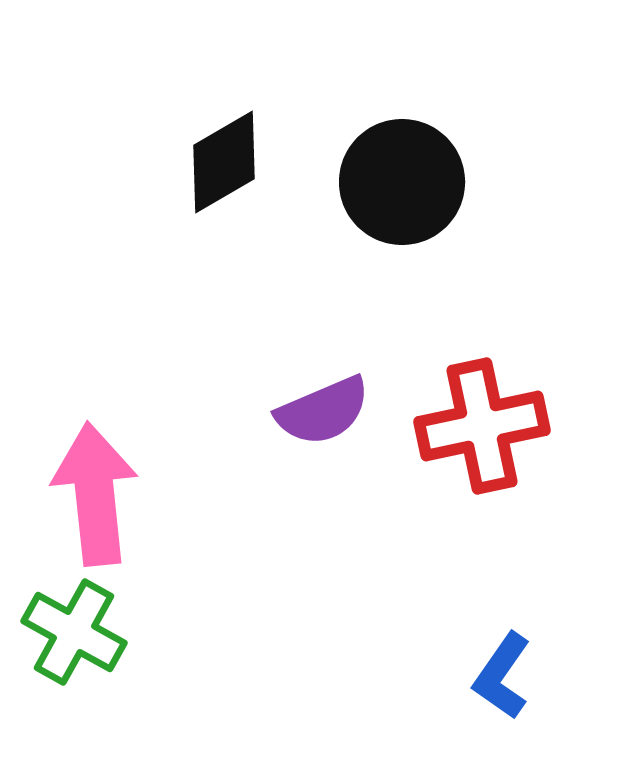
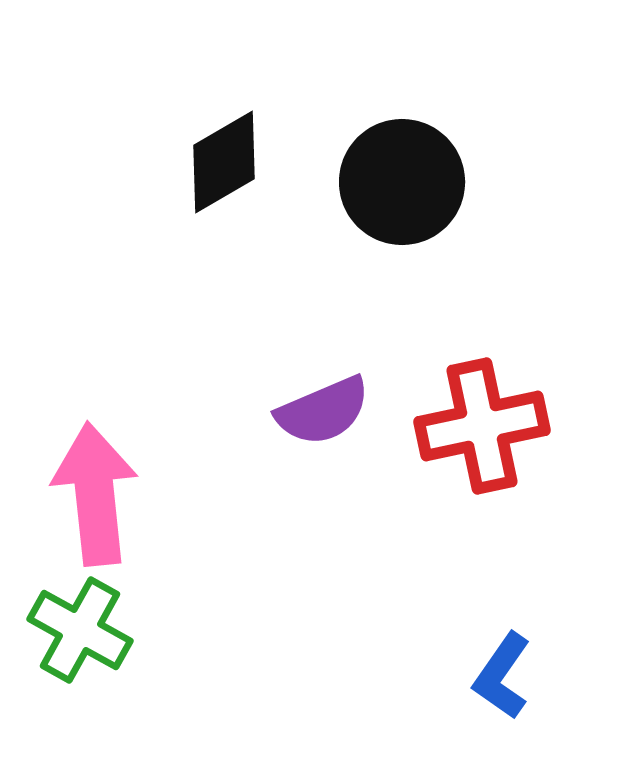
green cross: moved 6 px right, 2 px up
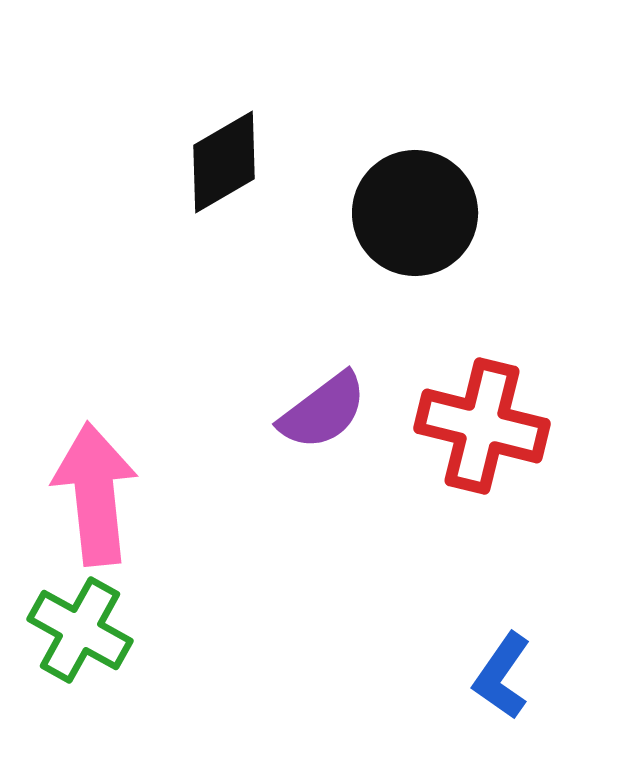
black circle: moved 13 px right, 31 px down
purple semicircle: rotated 14 degrees counterclockwise
red cross: rotated 26 degrees clockwise
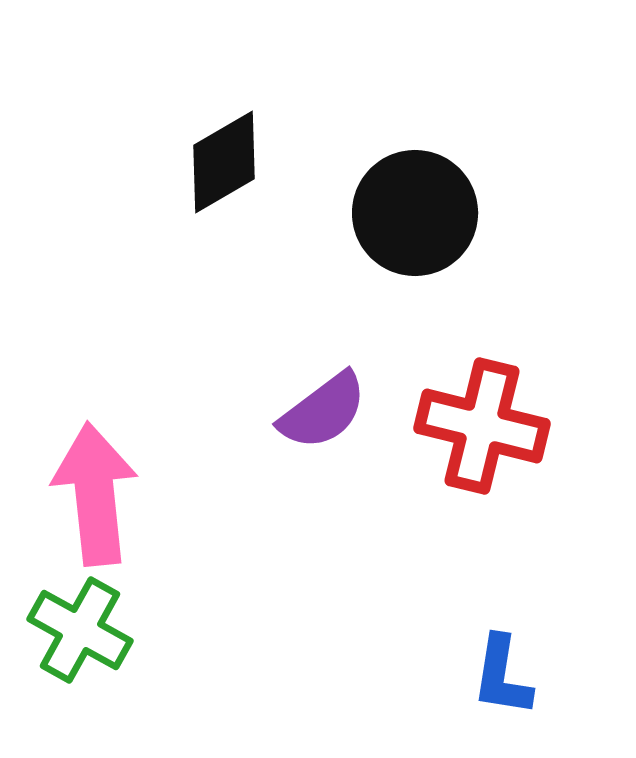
blue L-shape: rotated 26 degrees counterclockwise
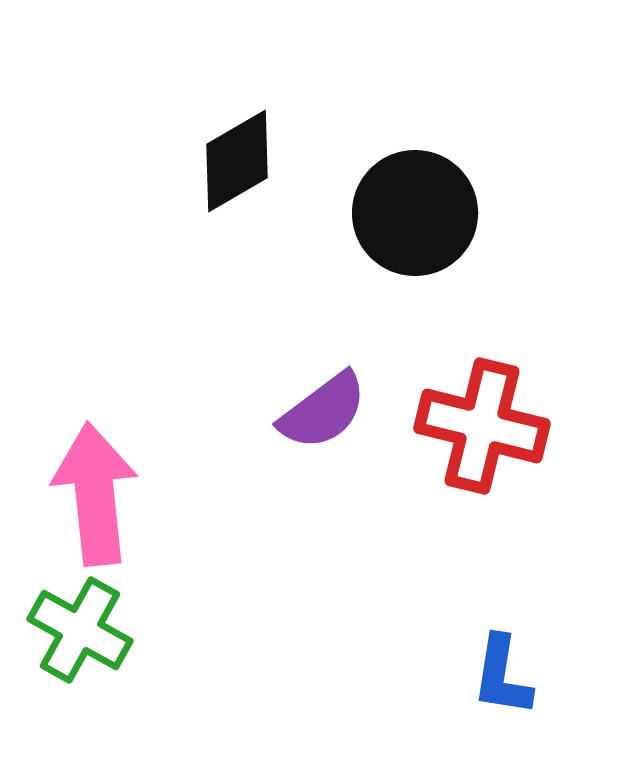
black diamond: moved 13 px right, 1 px up
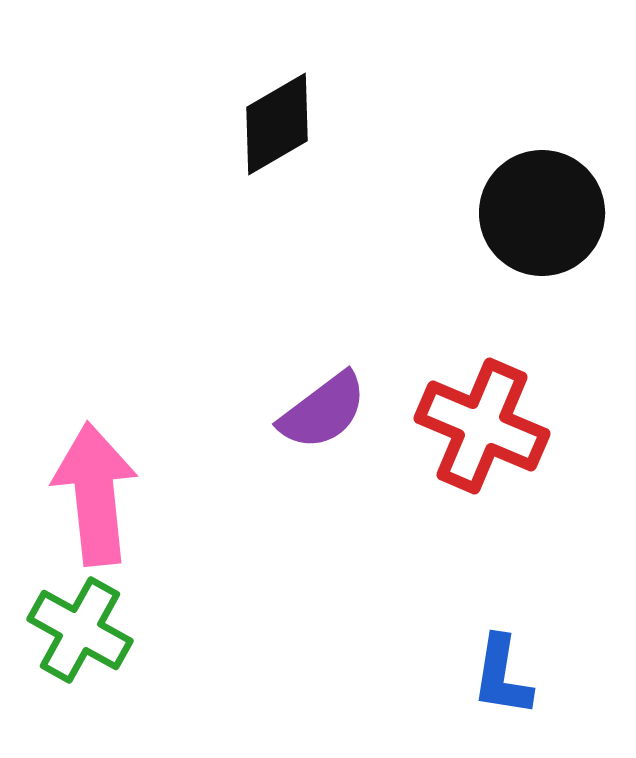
black diamond: moved 40 px right, 37 px up
black circle: moved 127 px right
red cross: rotated 9 degrees clockwise
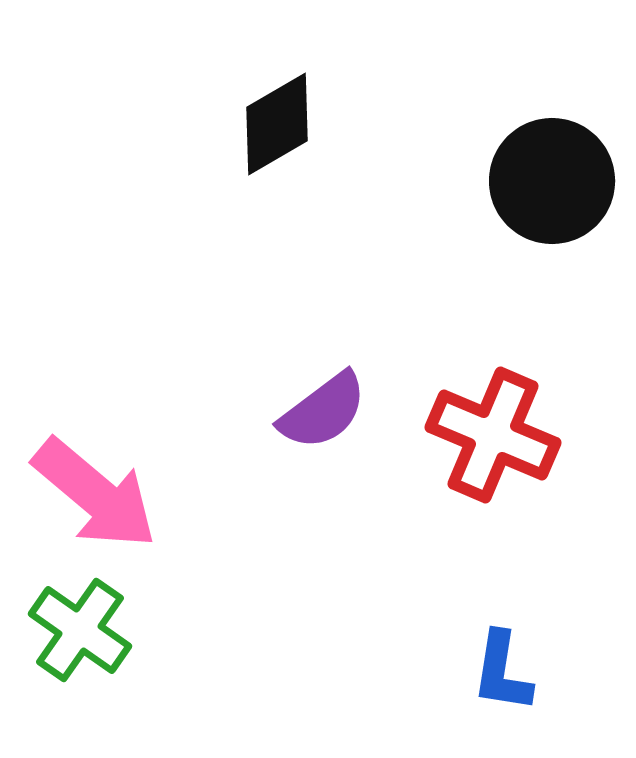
black circle: moved 10 px right, 32 px up
red cross: moved 11 px right, 9 px down
pink arrow: rotated 136 degrees clockwise
green cross: rotated 6 degrees clockwise
blue L-shape: moved 4 px up
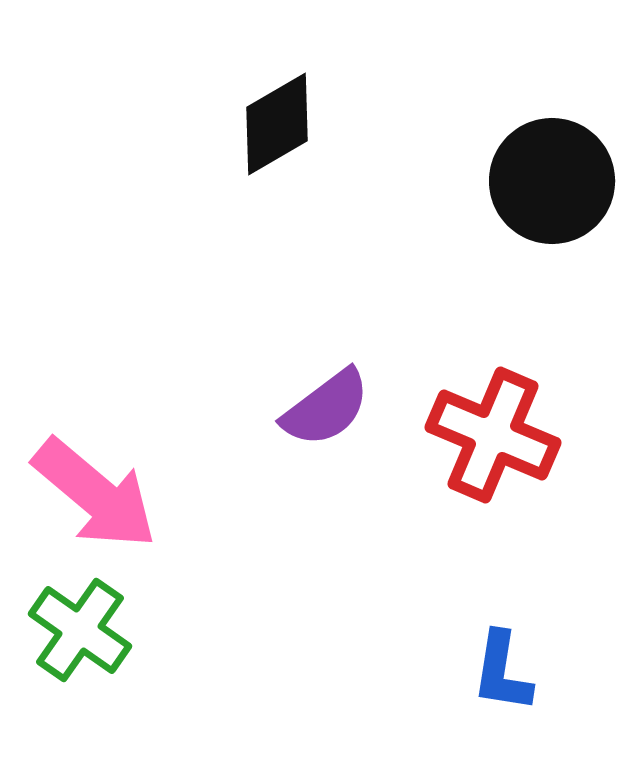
purple semicircle: moved 3 px right, 3 px up
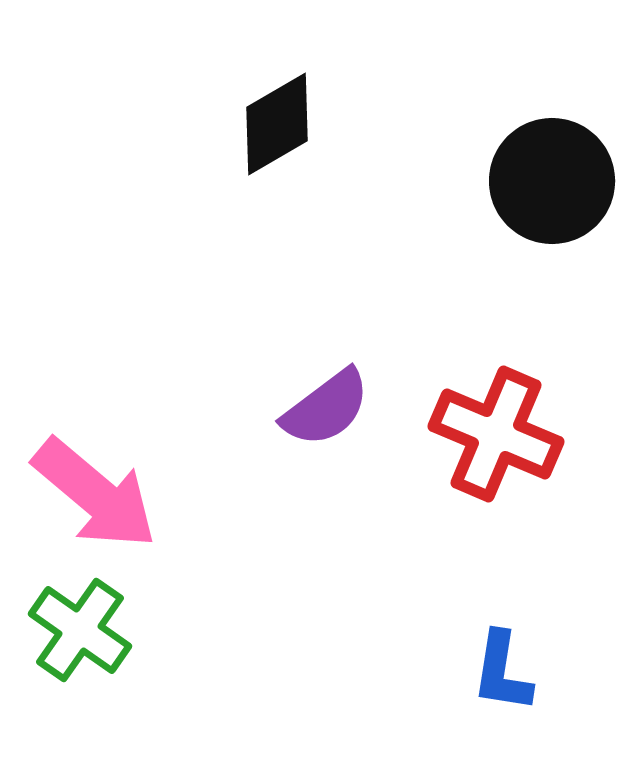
red cross: moved 3 px right, 1 px up
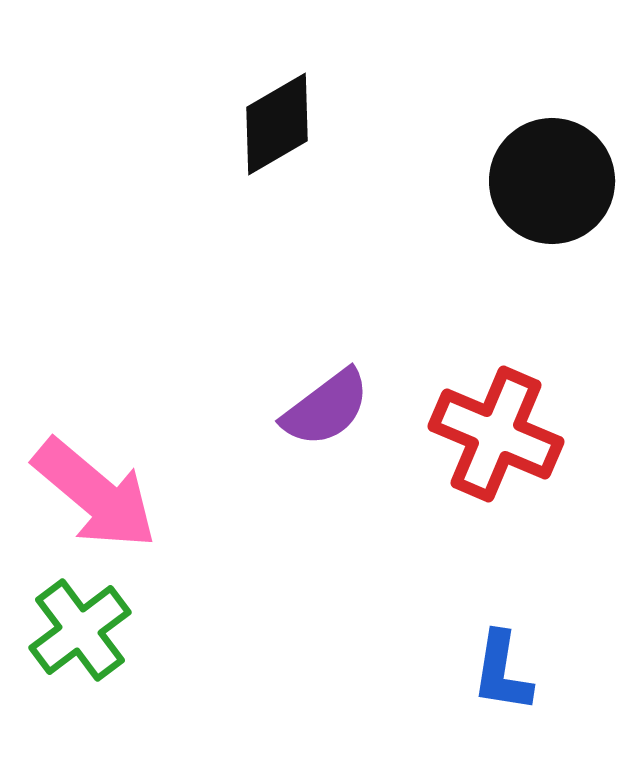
green cross: rotated 18 degrees clockwise
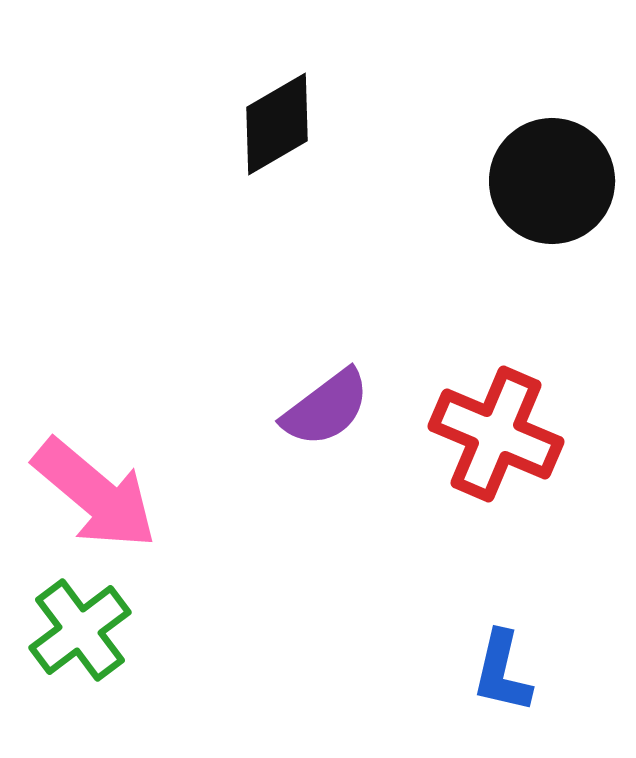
blue L-shape: rotated 4 degrees clockwise
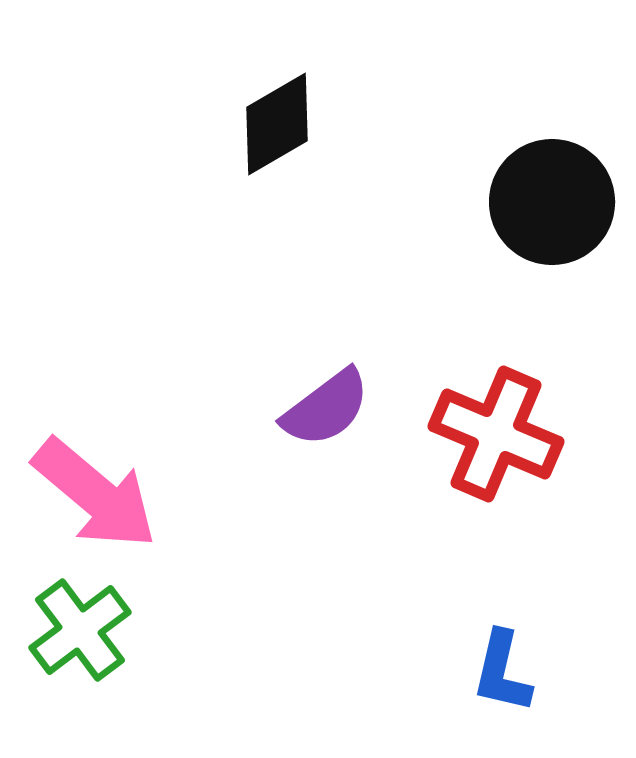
black circle: moved 21 px down
